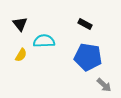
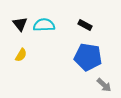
black rectangle: moved 1 px down
cyan semicircle: moved 16 px up
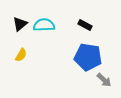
black triangle: rotated 28 degrees clockwise
gray arrow: moved 5 px up
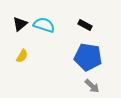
cyan semicircle: rotated 20 degrees clockwise
yellow semicircle: moved 1 px right, 1 px down
gray arrow: moved 12 px left, 6 px down
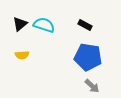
yellow semicircle: moved 1 px up; rotated 56 degrees clockwise
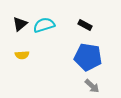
cyan semicircle: rotated 35 degrees counterclockwise
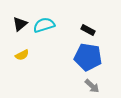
black rectangle: moved 3 px right, 5 px down
yellow semicircle: rotated 24 degrees counterclockwise
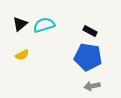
black rectangle: moved 2 px right, 1 px down
gray arrow: rotated 126 degrees clockwise
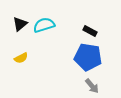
yellow semicircle: moved 1 px left, 3 px down
gray arrow: rotated 119 degrees counterclockwise
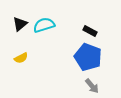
blue pentagon: rotated 12 degrees clockwise
